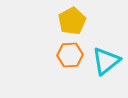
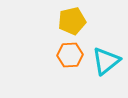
yellow pentagon: rotated 16 degrees clockwise
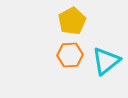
yellow pentagon: rotated 16 degrees counterclockwise
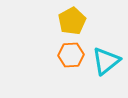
orange hexagon: moved 1 px right
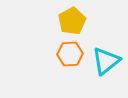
orange hexagon: moved 1 px left, 1 px up
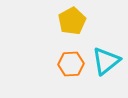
orange hexagon: moved 1 px right, 10 px down
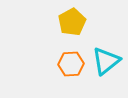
yellow pentagon: moved 1 px down
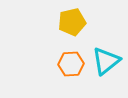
yellow pentagon: rotated 16 degrees clockwise
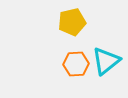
orange hexagon: moved 5 px right
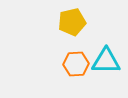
cyan triangle: rotated 40 degrees clockwise
